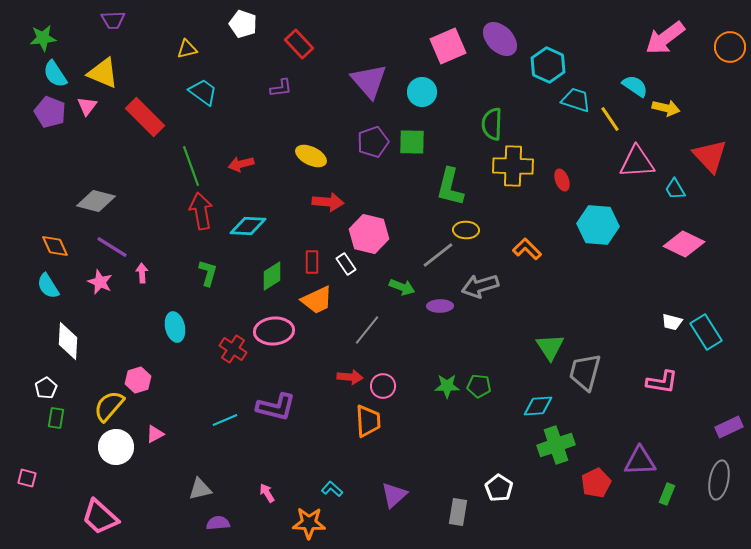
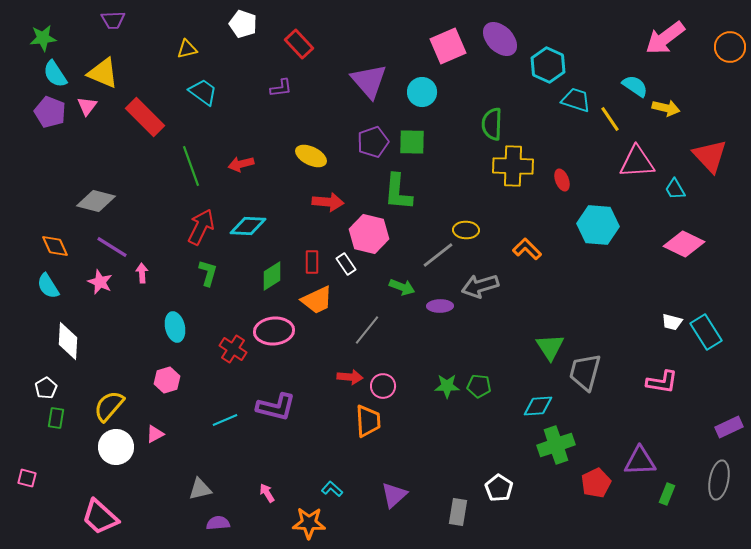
green L-shape at (450, 187): moved 52 px left, 5 px down; rotated 9 degrees counterclockwise
red arrow at (201, 211): moved 16 px down; rotated 36 degrees clockwise
pink hexagon at (138, 380): moved 29 px right
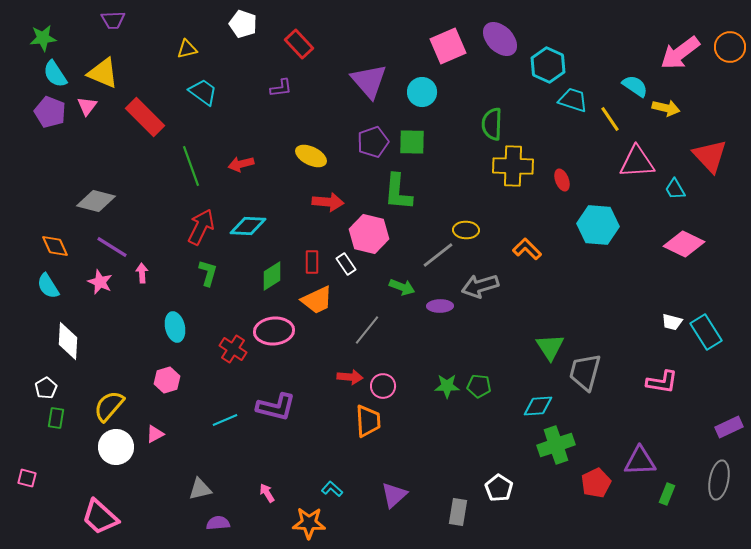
pink arrow at (665, 38): moved 15 px right, 15 px down
cyan trapezoid at (576, 100): moved 3 px left
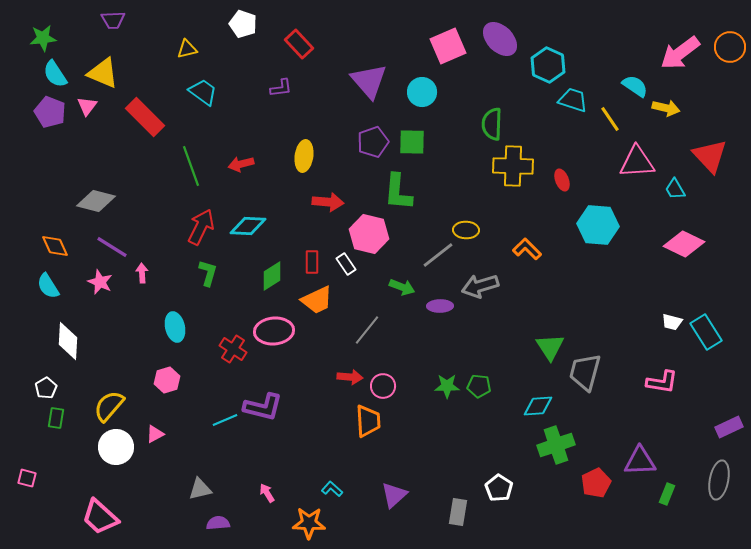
yellow ellipse at (311, 156): moved 7 px left; rotated 72 degrees clockwise
purple L-shape at (276, 407): moved 13 px left
